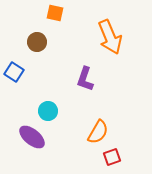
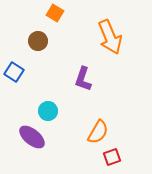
orange square: rotated 18 degrees clockwise
brown circle: moved 1 px right, 1 px up
purple L-shape: moved 2 px left
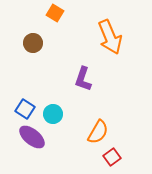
brown circle: moved 5 px left, 2 px down
blue square: moved 11 px right, 37 px down
cyan circle: moved 5 px right, 3 px down
red square: rotated 18 degrees counterclockwise
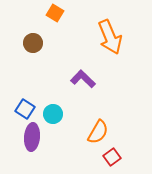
purple L-shape: rotated 115 degrees clockwise
purple ellipse: rotated 56 degrees clockwise
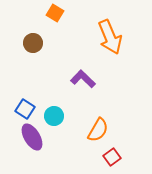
cyan circle: moved 1 px right, 2 px down
orange semicircle: moved 2 px up
purple ellipse: rotated 36 degrees counterclockwise
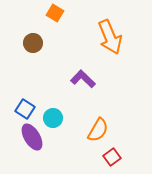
cyan circle: moved 1 px left, 2 px down
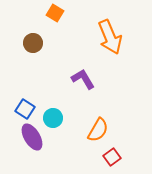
purple L-shape: rotated 15 degrees clockwise
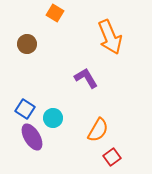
brown circle: moved 6 px left, 1 px down
purple L-shape: moved 3 px right, 1 px up
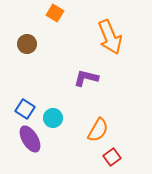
purple L-shape: rotated 45 degrees counterclockwise
purple ellipse: moved 2 px left, 2 px down
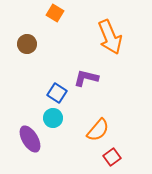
blue square: moved 32 px right, 16 px up
orange semicircle: rotated 10 degrees clockwise
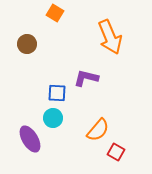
blue square: rotated 30 degrees counterclockwise
red square: moved 4 px right, 5 px up; rotated 24 degrees counterclockwise
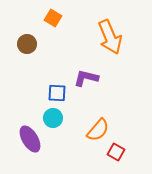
orange square: moved 2 px left, 5 px down
